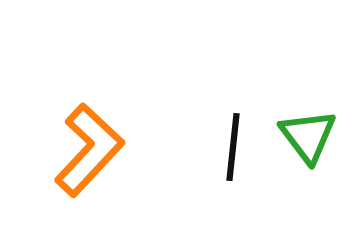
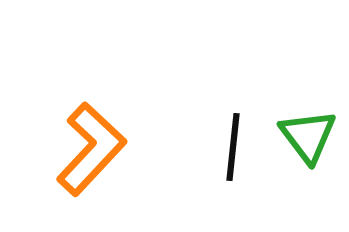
orange L-shape: moved 2 px right, 1 px up
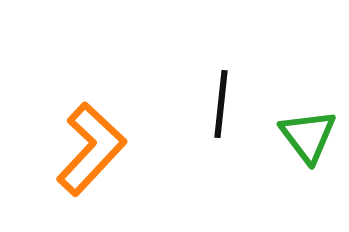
black line: moved 12 px left, 43 px up
